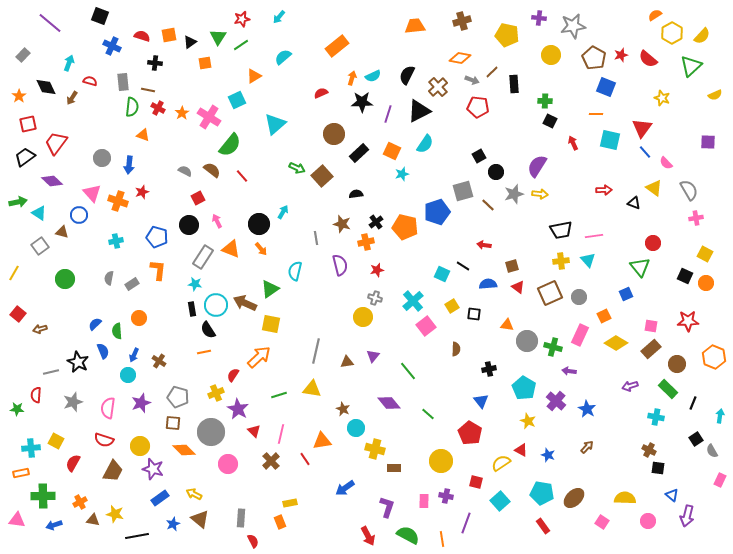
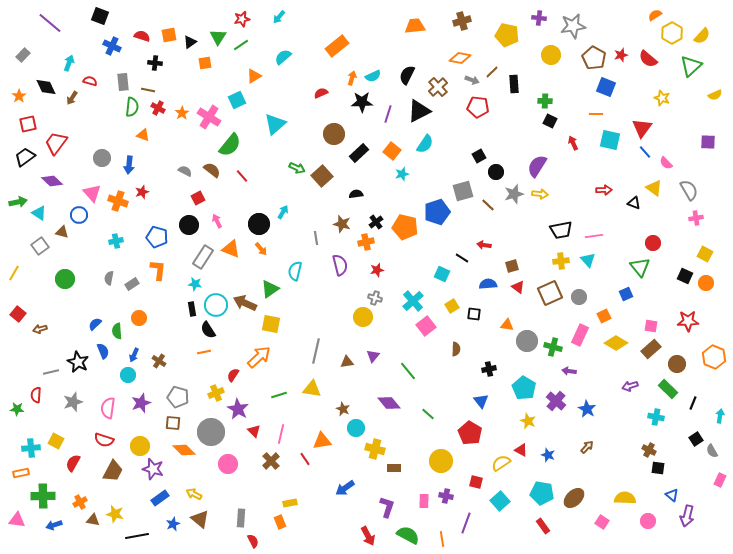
orange square at (392, 151): rotated 12 degrees clockwise
black line at (463, 266): moved 1 px left, 8 px up
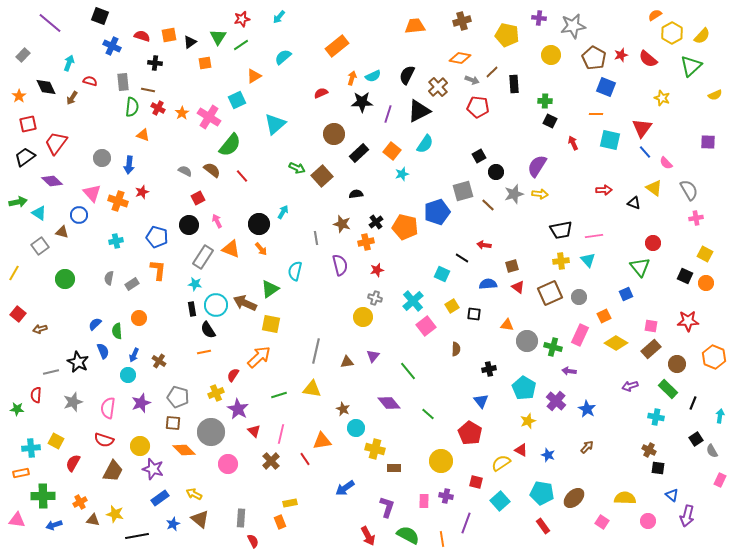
yellow star at (528, 421): rotated 28 degrees clockwise
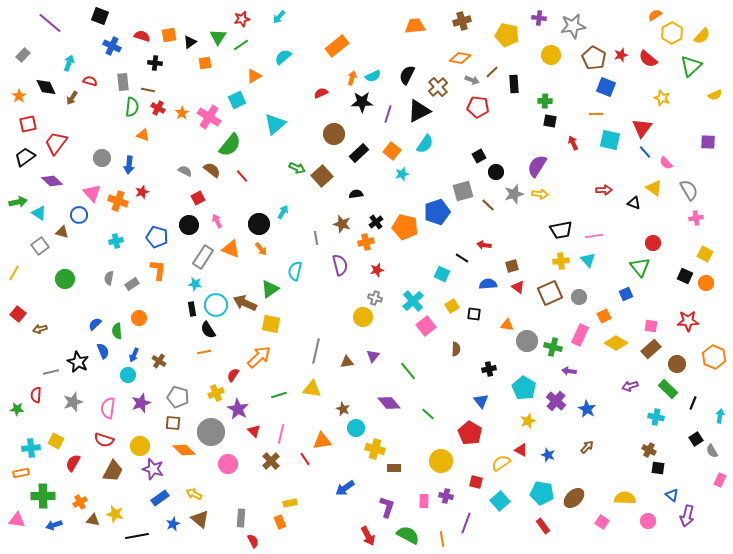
black square at (550, 121): rotated 16 degrees counterclockwise
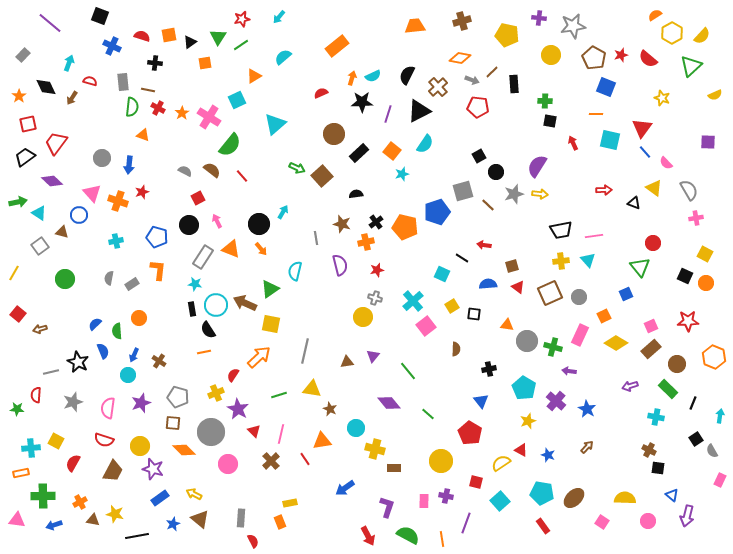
pink square at (651, 326): rotated 32 degrees counterclockwise
gray line at (316, 351): moved 11 px left
brown star at (343, 409): moved 13 px left
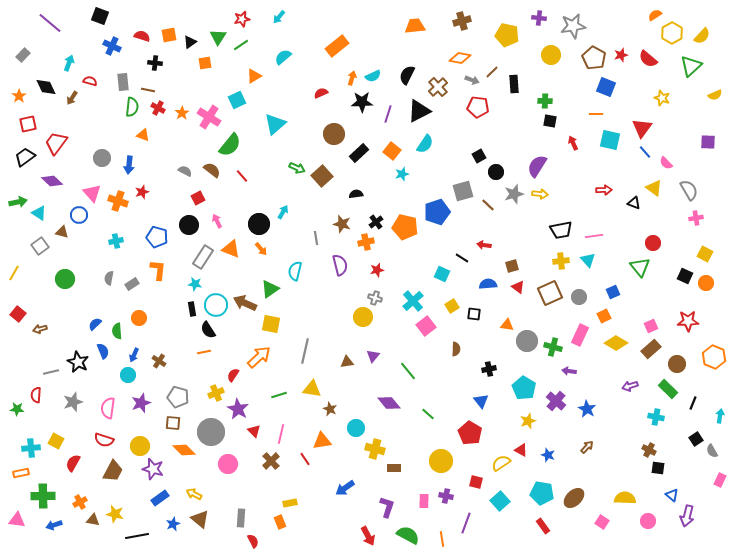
blue square at (626, 294): moved 13 px left, 2 px up
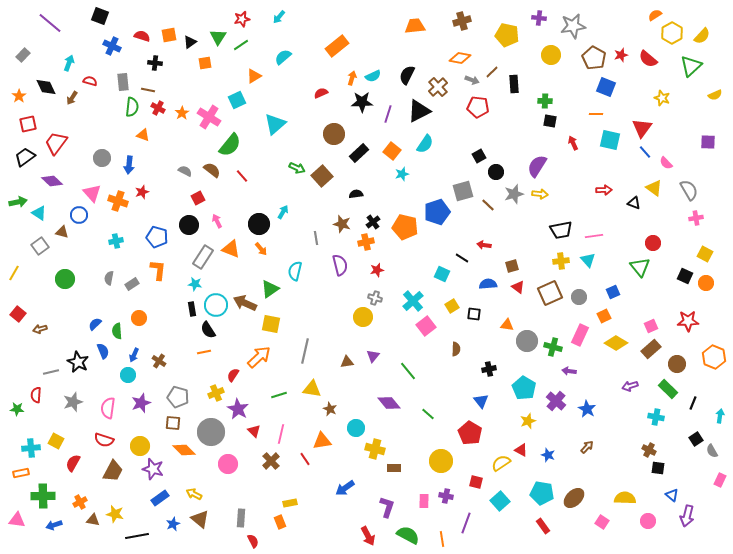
black cross at (376, 222): moved 3 px left
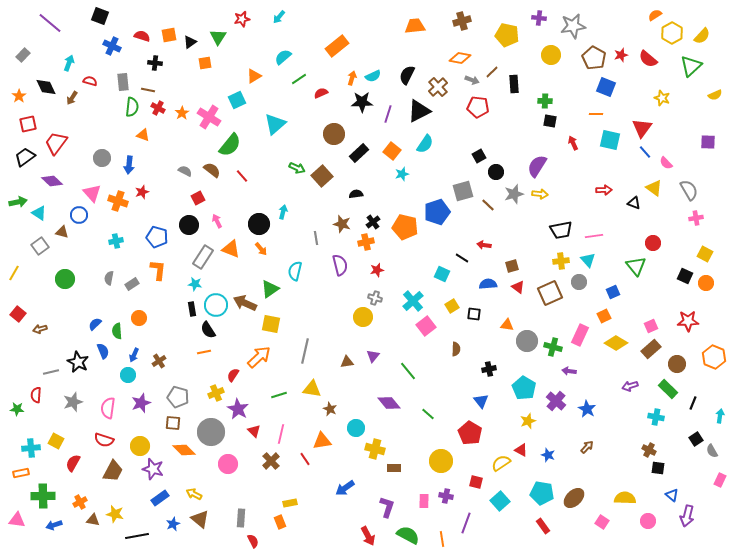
green line at (241, 45): moved 58 px right, 34 px down
cyan arrow at (283, 212): rotated 16 degrees counterclockwise
green triangle at (640, 267): moved 4 px left, 1 px up
gray circle at (579, 297): moved 15 px up
brown cross at (159, 361): rotated 24 degrees clockwise
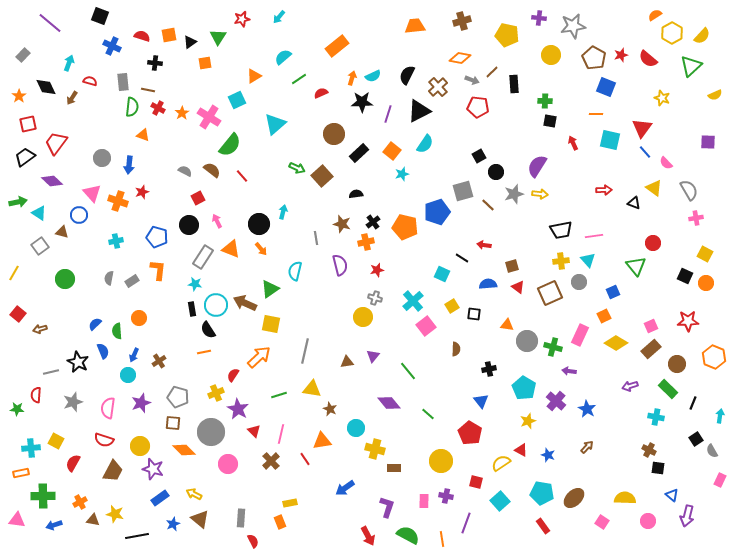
gray rectangle at (132, 284): moved 3 px up
